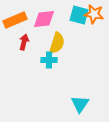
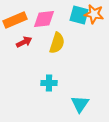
red arrow: rotated 49 degrees clockwise
cyan cross: moved 23 px down
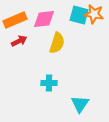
red arrow: moved 5 px left, 1 px up
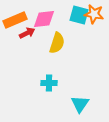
red arrow: moved 8 px right, 8 px up
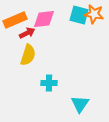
yellow semicircle: moved 29 px left, 12 px down
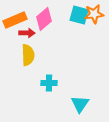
orange star: rotated 18 degrees counterclockwise
pink diamond: rotated 35 degrees counterclockwise
red arrow: rotated 28 degrees clockwise
yellow semicircle: rotated 20 degrees counterclockwise
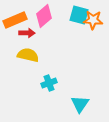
orange star: moved 1 px left, 6 px down; rotated 12 degrees clockwise
pink diamond: moved 3 px up
yellow semicircle: rotated 75 degrees counterclockwise
cyan cross: rotated 21 degrees counterclockwise
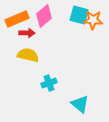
orange rectangle: moved 2 px right, 1 px up
cyan triangle: rotated 24 degrees counterclockwise
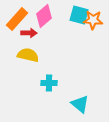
orange rectangle: rotated 25 degrees counterclockwise
red arrow: moved 2 px right
cyan cross: rotated 21 degrees clockwise
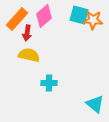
red arrow: moved 2 px left; rotated 98 degrees clockwise
yellow semicircle: moved 1 px right
cyan triangle: moved 15 px right
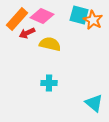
pink diamond: moved 2 px left; rotated 65 degrees clockwise
orange star: rotated 24 degrees clockwise
red arrow: rotated 56 degrees clockwise
yellow semicircle: moved 21 px right, 11 px up
cyan triangle: moved 1 px left, 1 px up
